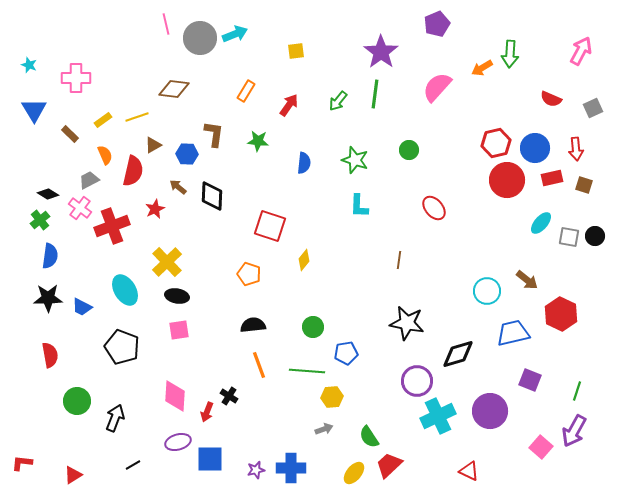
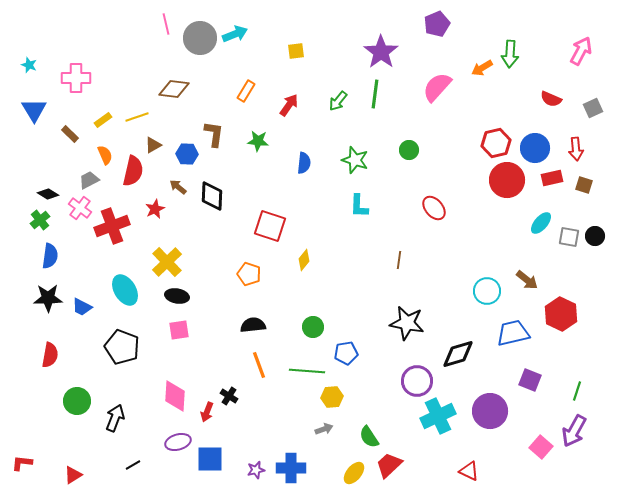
red semicircle at (50, 355): rotated 20 degrees clockwise
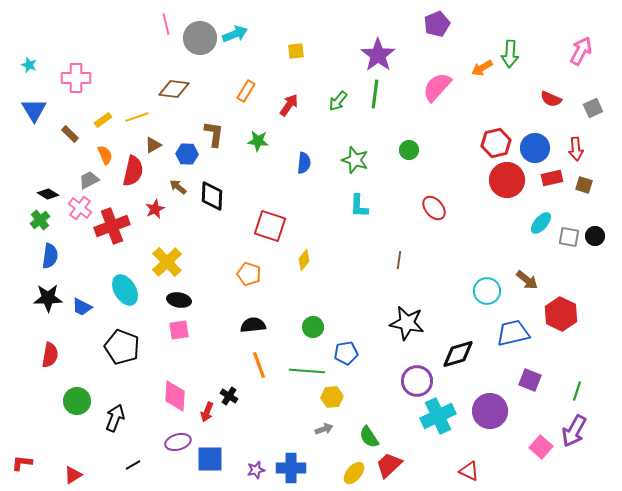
purple star at (381, 52): moved 3 px left, 3 px down
black ellipse at (177, 296): moved 2 px right, 4 px down
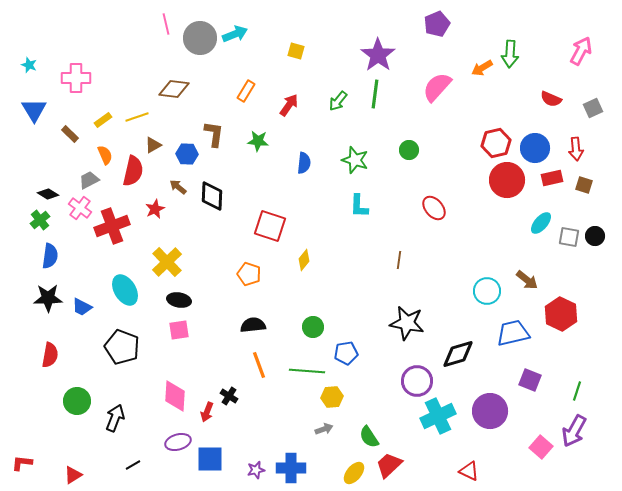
yellow square at (296, 51): rotated 24 degrees clockwise
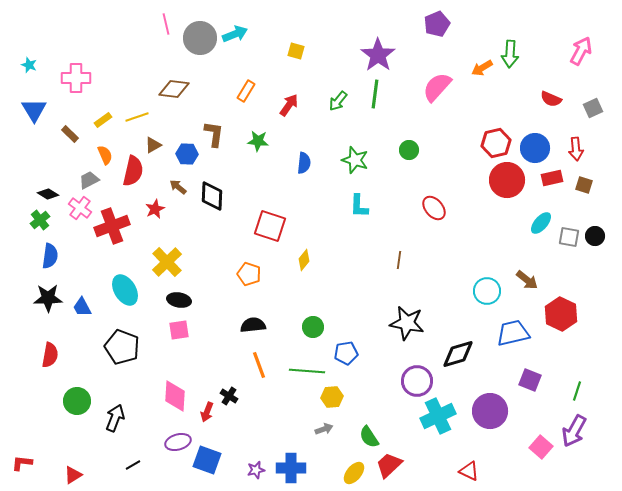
blue trapezoid at (82, 307): rotated 35 degrees clockwise
blue square at (210, 459): moved 3 px left, 1 px down; rotated 20 degrees clockwise
